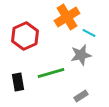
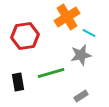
red hexagon: rotated 16 degrees clockwise
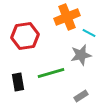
orange cross: rotated 10 degrees clockwise
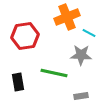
gray star: rotated 15 degrees clockwise
green line: moved 3 px right; rotated 28 degrees clockwise
gray rectangle: rotated 24 degrees clockwise
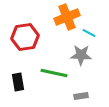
red hexagon: moved 1 px down
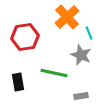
orange cross: rotated 20 degrees counterclockwise
cyan line: rotated 40 degrees clockwise
gray star: rotated 20 degrees clockwise
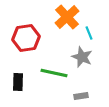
red hexagon: moved 1 px right, 1 px down
gray star: moved 1 px right, 2 px down
black rectangle: rotated 12 degrees clockwise
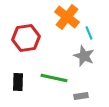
orange cross: rotated 10 degrees counterclockwise
gray star: moved 2 px right, 1 px up
green line: moved 5 px down
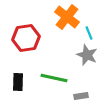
gray star: moved 3 px right, 1 px up
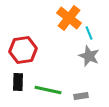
orange cross: moved 2 px right, 1 px down
red hexagon: moved 3 px left, 12 px down
gray star: moved 2 px right, 1 px down
green line: moved 6 px left, 12 px down
